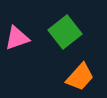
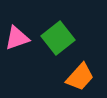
green square: moved 7 px left, 6 px down
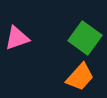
green square: moved 27 px right; rotated 16 degrees counterclockwise
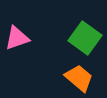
orange trapezoid: moved 1 px left, 1 px down; rotated 92 degrees counterclockwise
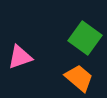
pink triangle: moved 3 px right, 19 px down
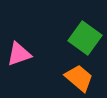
pink triangle: moved 1 px left, 3 px up
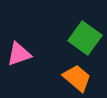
orange trapezoid: moved 2 px left
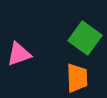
orange trapezoid: rotated 48 degrees clockwise
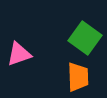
orange trapezoid: moved 1 px right, 1 px up
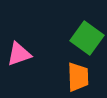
green square: moved 2 px right
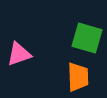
green square: rotated 20 degrees counterclockwise
